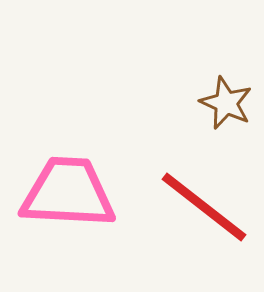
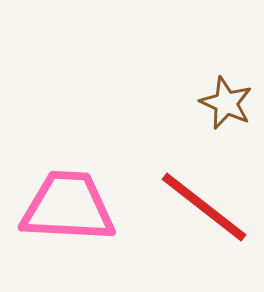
pink trapezoid: moved 14 px down
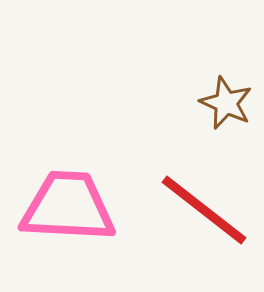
red line: moved 3 px down
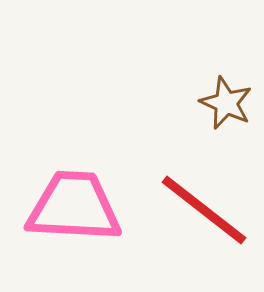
pink trapezoid: moved 6 px right
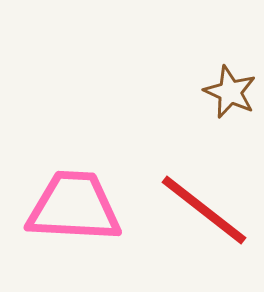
brown star: moved 4 px right, 11 px up
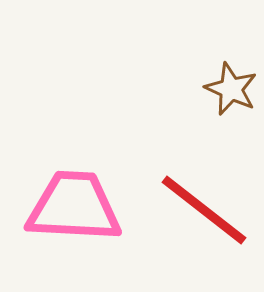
brown star: moved 1 px right, 3 px up
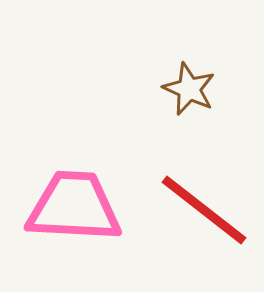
brown star: moved 42 px left
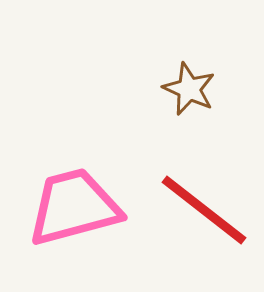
pink trapezoid: rotated 18 degrees counterclockwise
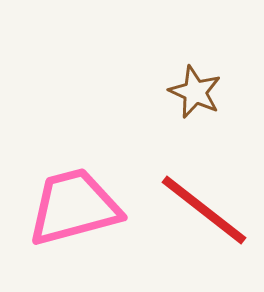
brown star: moved 6 px right, 3 px down
